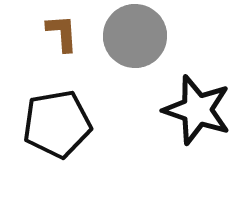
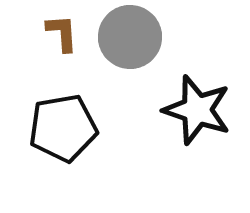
gray circle: moved 5 px left, 1 px down
black pentagon: moved 6 px right, 4 px down
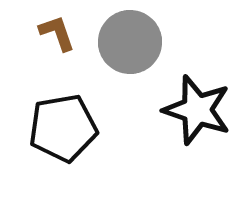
brown L-shape: moved 5 px left; rotated 15 degrees counterclockwise
gray circle: moved 5 px down
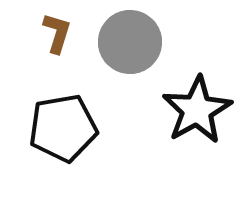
brown L-shape: rotated 36 degrees clockwise
black star: rotated 24 degrees clockwise
